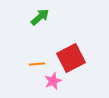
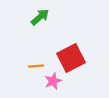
orange line: moved 1 px left, 2 px down
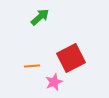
orange line: moved 4 px left
pink star: moved 1 px right, 1 px down
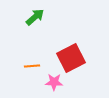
green arrow: moved 5 px left
pink star: rotated 24 degrees clockwise
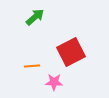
red square: moved 6 px up
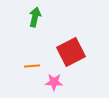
green arrow: rotated 36 degrees counterclockwise
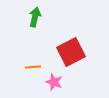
orange line: moved 1 px right, 1 px down
pink star: rotated 18 degrees clockwise
